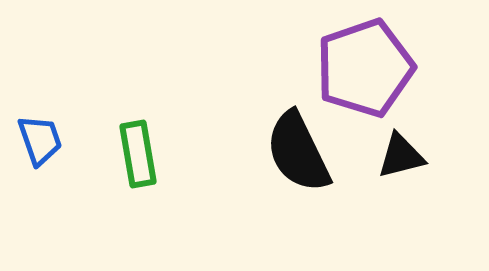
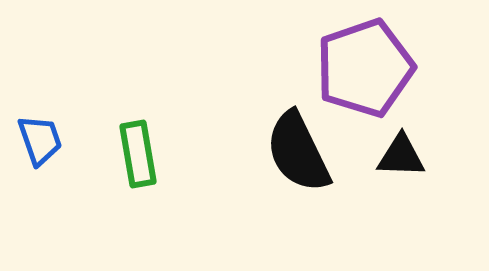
black triangle: rotated 16 degrees clockwise
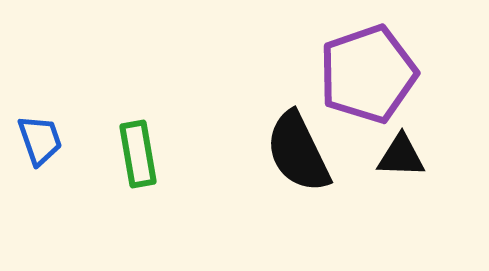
purple pentagon: moved 3 px right, 6 px down
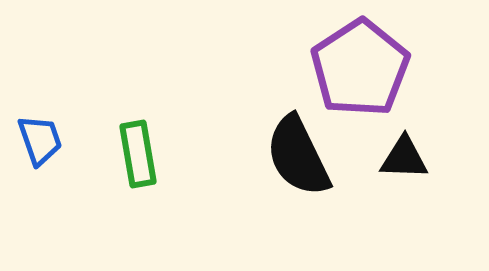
purple pentagon: moved 8 px left, 6 px up; rotated 14 degrees counterclockwise
black semicircle: moved 4 px down
black triangle: moved 3 px right, 2 px down
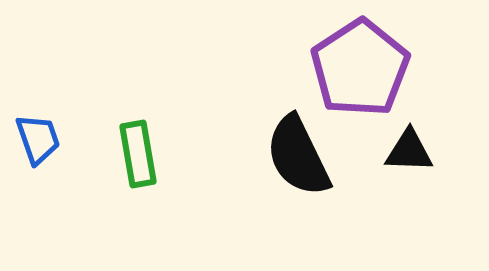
blue trapezoid: moved 2 px left, 1 px up
black triangle: moved 5 px right, 7 px up
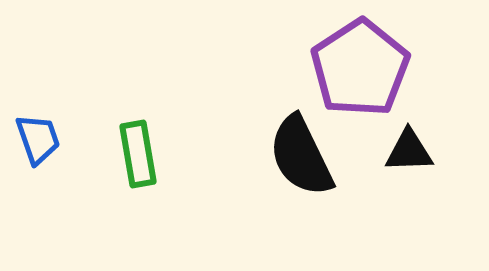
black triangle: rotated 4 degrees counterclockwise
black semicircle: moved 3 px right
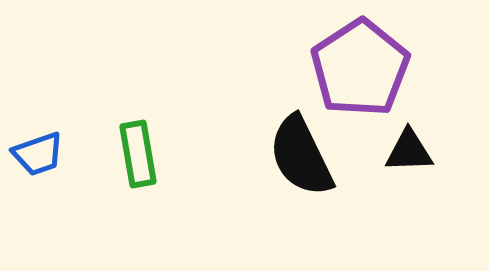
blue trapezoid: moved 15 px down; rotated 90 degrees clockwise
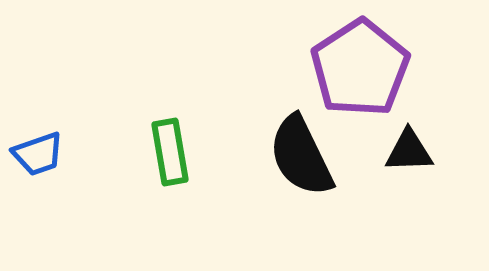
green rectangle: moved 32 px right, 2 px up
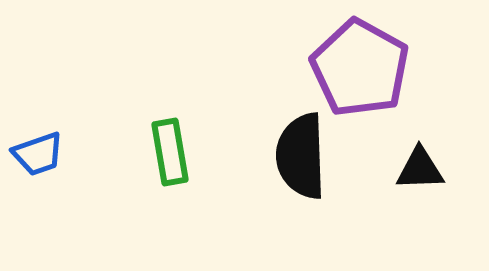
purple pentagon: rotated 10 degrees counterclockwise
black triangle: moved 11 px right, 18 px down
black semicircle: rotated 24 degrees clockwise
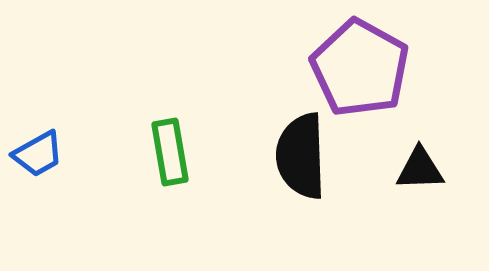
blue trapezoid: rotated 10 degrees counterclockwise
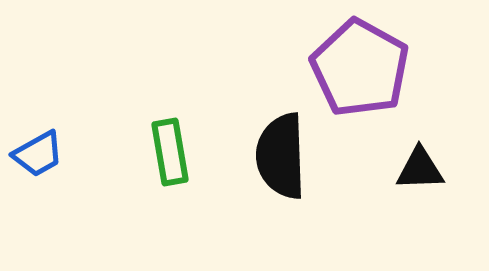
black semicircle: moved 20 px left
